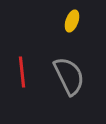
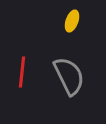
red line: rotated 12 degrees clockwise
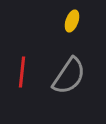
gray semicircle: rotated 60 degrees clockwise
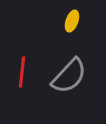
gray semicircle: rotated 9 degrees clockwise
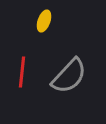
yellow ellipse: moved 28 px left
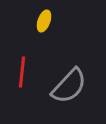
gray semicircle: moved 10 px down
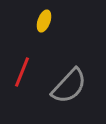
red line: rotated 16 degrees clockwise
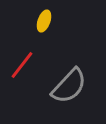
red line: moved 7 px up; rotated 16 degrees clockwise
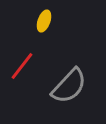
red line: moved 1 px down
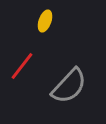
yellow ellipse: moved 1 px right
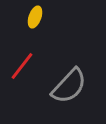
yellow ellipse: moved 10 px left, 4 px up
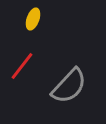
yellow ellipse: moved 2 px left, 2 px down
